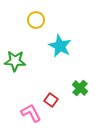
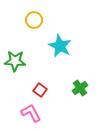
yellow circle: moved 2 px left
green cross: rotated 14 degrees clockwise
red square: moved 11 px left, 10 px up
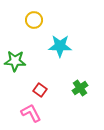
cyan star: rotated 25 degrees counterclockwise
